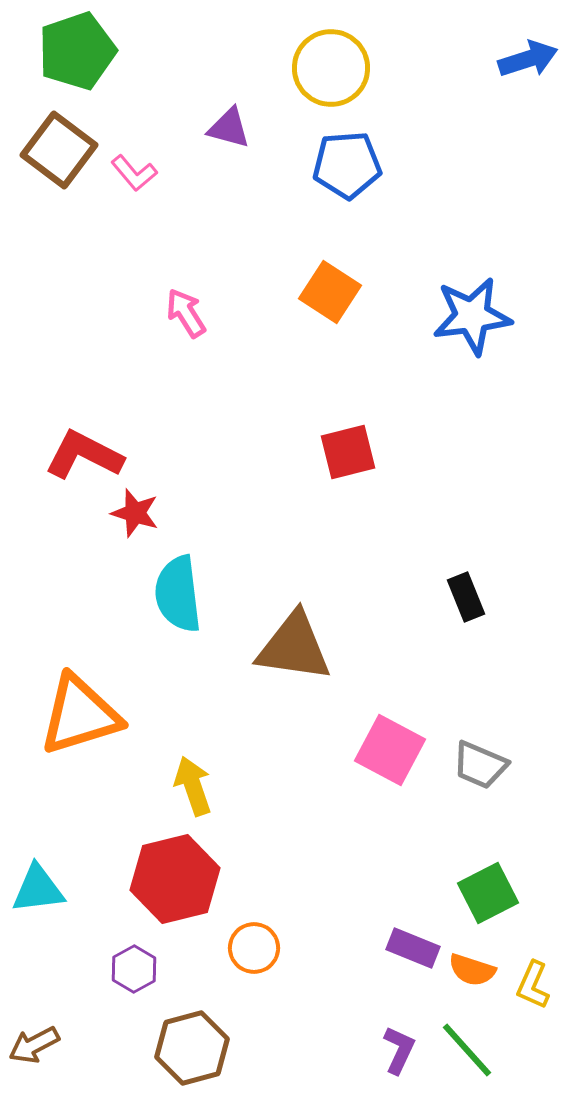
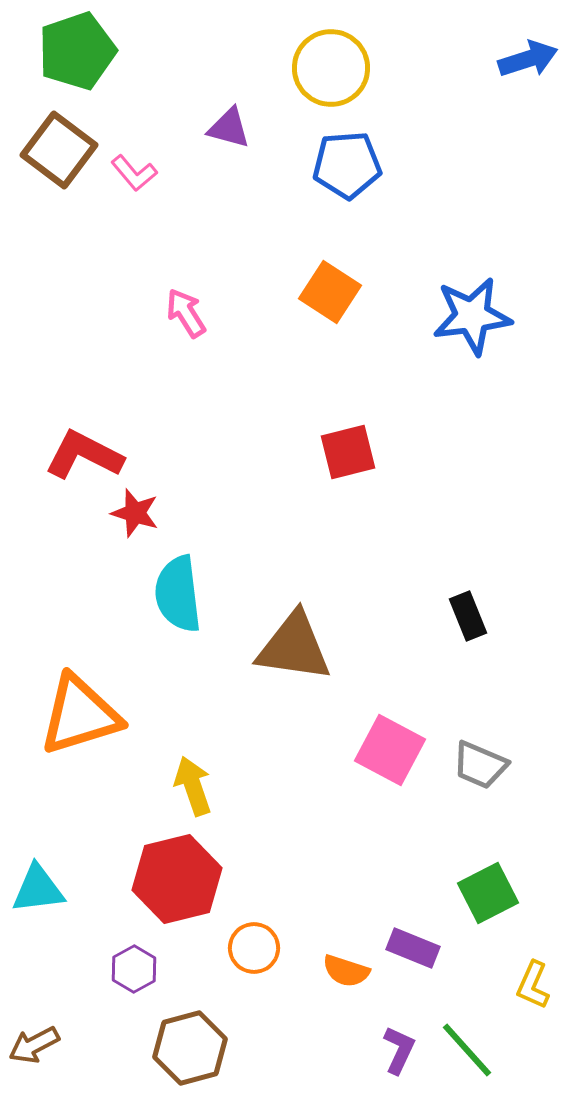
black rectangle: moved 2 px right, 19 px down
red hexagon: moved 2 px right
orange semicircle: moved 126 px left, 1 px down
brown hexagon: moved 2 px left
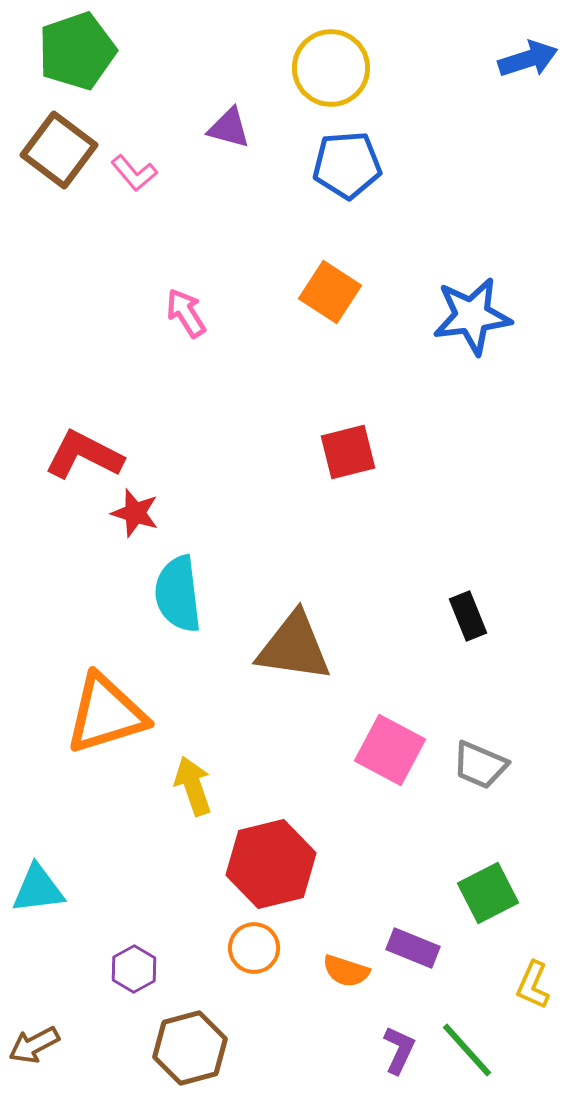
orange triangle: moved 26 px right, 1 px up
red hexagon: moved 94 px right, 15 px up
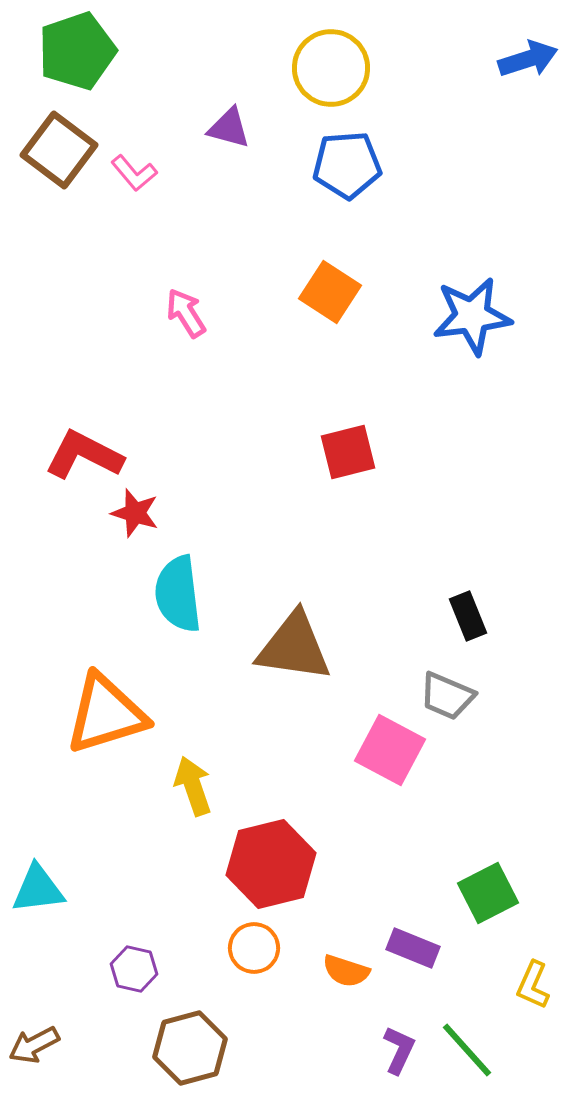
gray trapezoid: moved 33 px left, 69 px up
purple hexagon: rotated 18 degrees counterclockwise
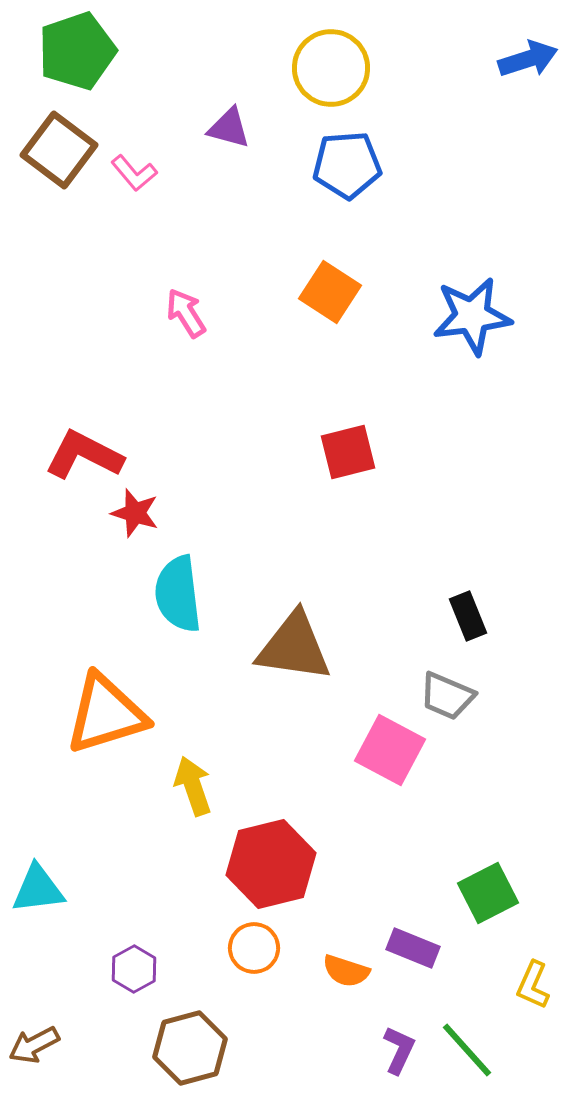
purple hexagon: rotated 18 degrees clockwise
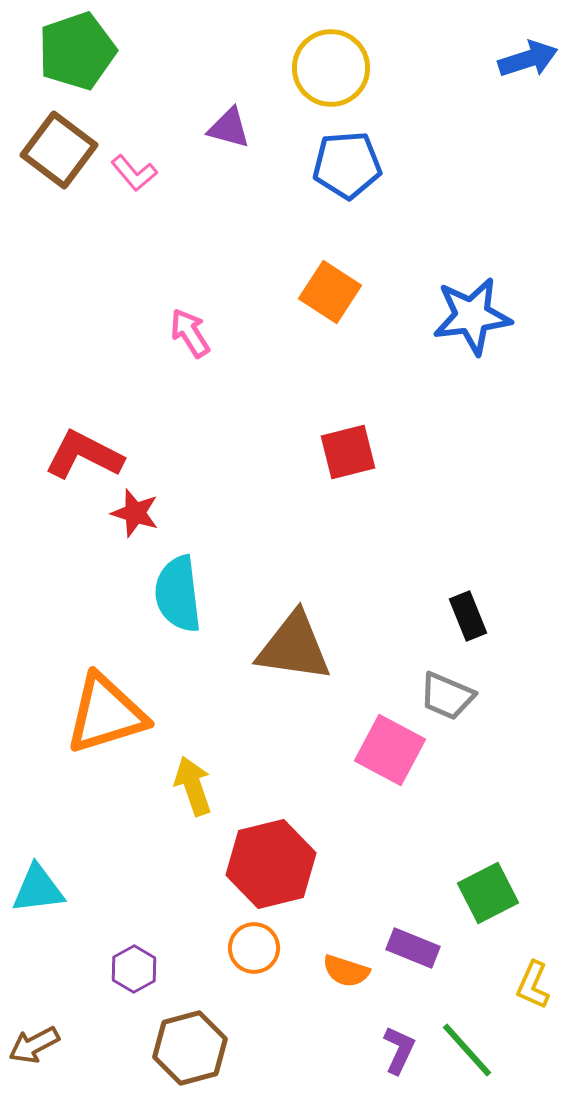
pink arrow: moved 4 px right, 20 px down
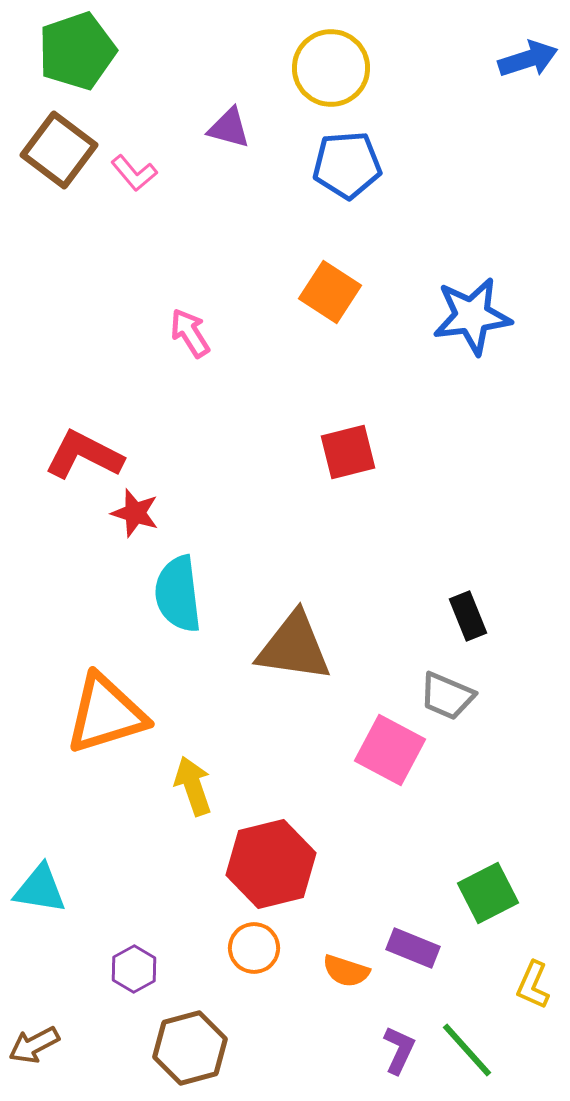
cyan triangle: moved 2 px right; rotated 16 degrees clockwise
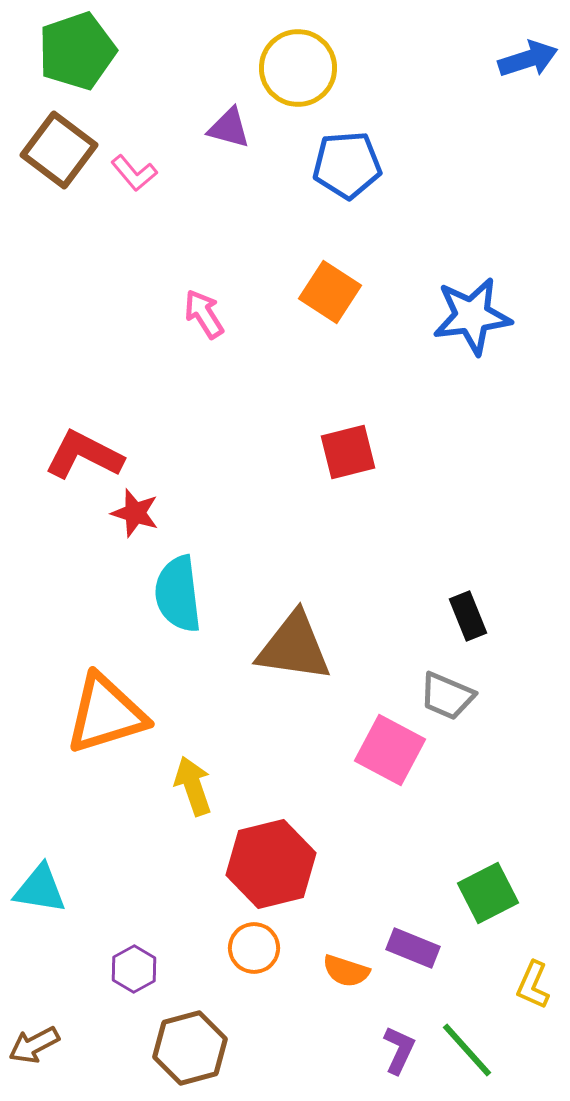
yellow circle: moved 33 px left
pink arrow: moved 14 px right, 19 px up
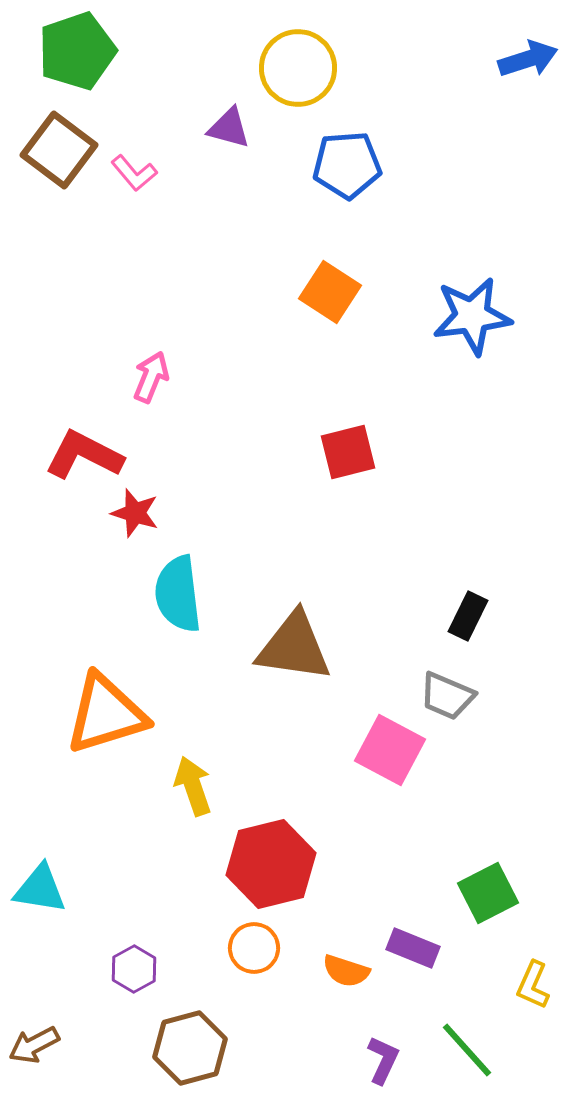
pink arrow: moved 53 px left, 63 px down; rotated 54 degrees clockwise
black rectangle: rotated 48 degrees clockwise
purple L-shape: moved 16 px left, 10 px down
